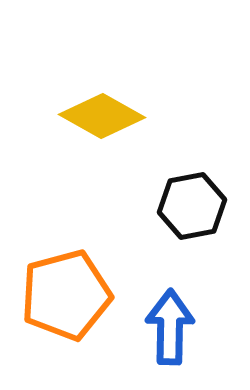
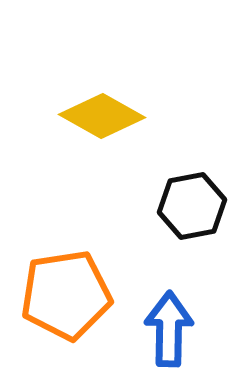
orange pentagon: rotated 6 degrees clockwise
blue arrow: moved 1 px left, 2 px down
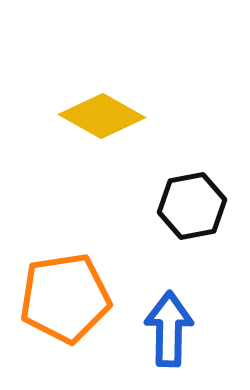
orange pentagon: moved 1 px left, 3 px down
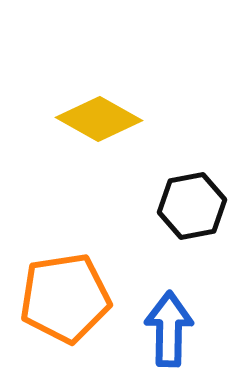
yellow diamond: moved 3 px left, 3 px down
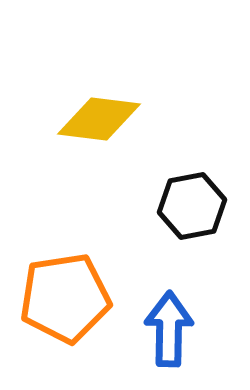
yellow diamond: rotated 22 degrees counterclockwise
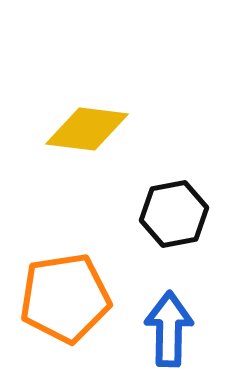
yellow diamond: moved 12 px left, 10 px down
black hexagon: moved 18 px left, 8 px down
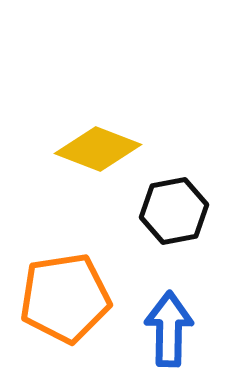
yellow diamond: moved 11 px right, 20 px down; rotated 14 degrees clockwise
black hexagon: moved 3 px up
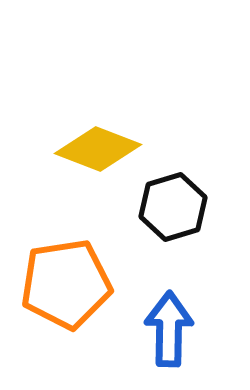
black hexagon: moved 1 px left, 4 px up; rotated 6 degrees counterclockwise
orange pentagon: moved 1 px right, 14 px up
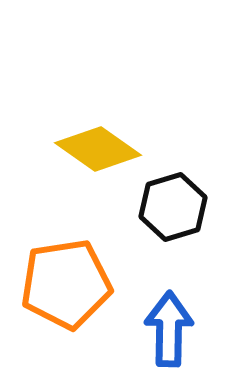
yellow diamond: rotated 14 degrees clockwise
